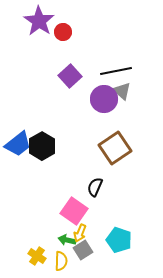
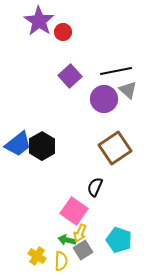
gray triangle: moved 6 px right, 1 px up
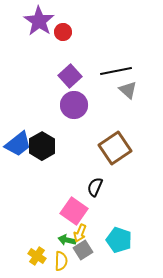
purple circle: moved 30 px left, 6 px down
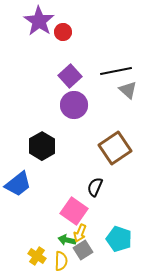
blue trapezoid: moved 40 px down
cyan pentagon: moved 1 px up
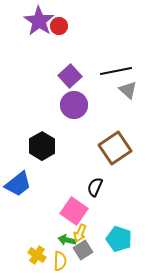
red circle: moved 4 px left, 6 px up
yellow cross: moved 1 px up
yellow semicircle: moved 1 px left
